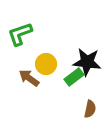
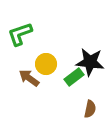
black star: moved 3 px right
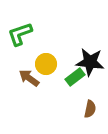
green rectangle: moved 1 px right
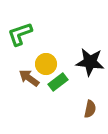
green rectangle: moved 17 px left, 5 px down
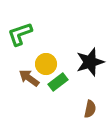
black star: rotated 24 degrees counterclockwise
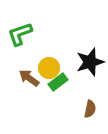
yellow circle: moved 3 px right, 4 px down
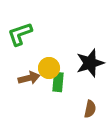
black star: moved 1 px down
brown arrow: rotated 130 degrees clockwise
green rectangle: rotated 48 degrees counterclockwise
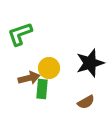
green rectangle: moved 16 px left, 7 px down
brown semicircle: moved 4 px left, 7 px up; rotated 48 degrees clockwise
